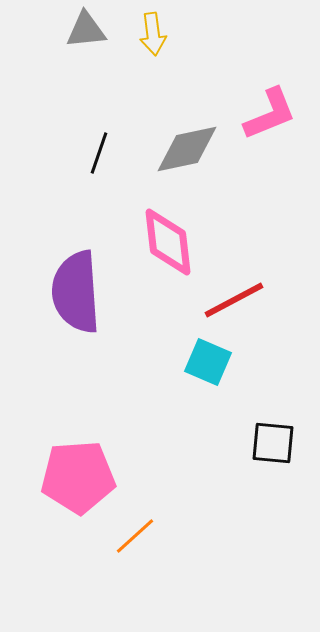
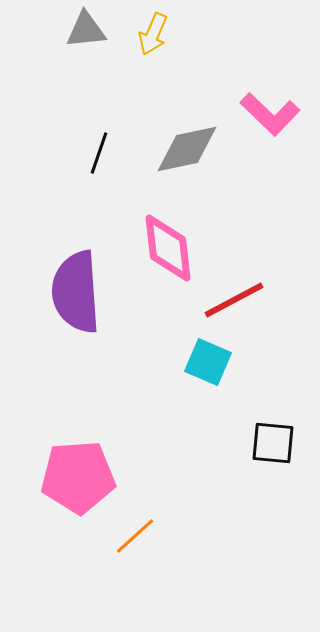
yellow arrow: rotated 30 degrees clockwise
pink L-shape: rotated 66 degrees clockwise
pink diamond: moved 6 px down
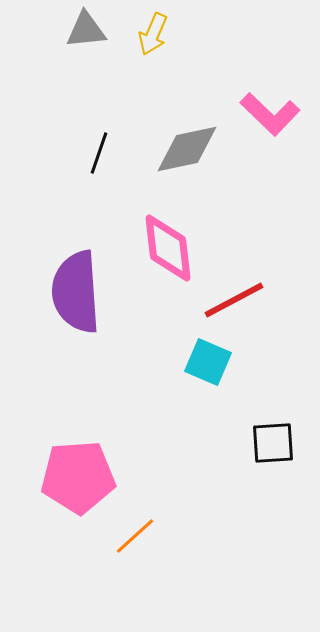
black square: rotated 9 degrees counterclockwise
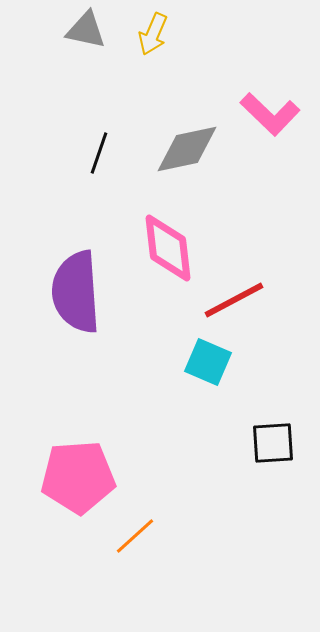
gray triangle: rotated 18 degrees clockwise
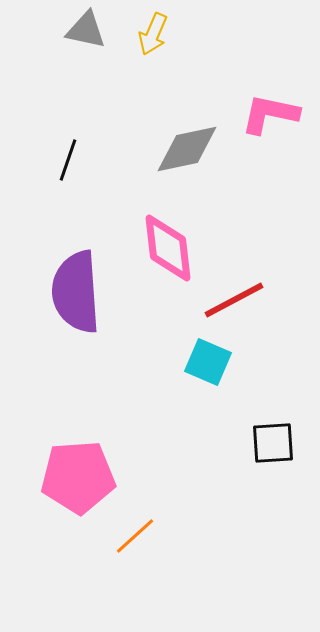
pink L-shape: rotated 148 degrees clockwise
black line: moved 31 px left, 7 px down
